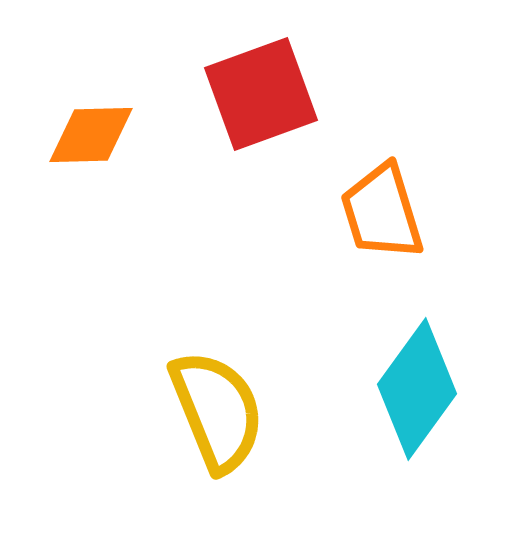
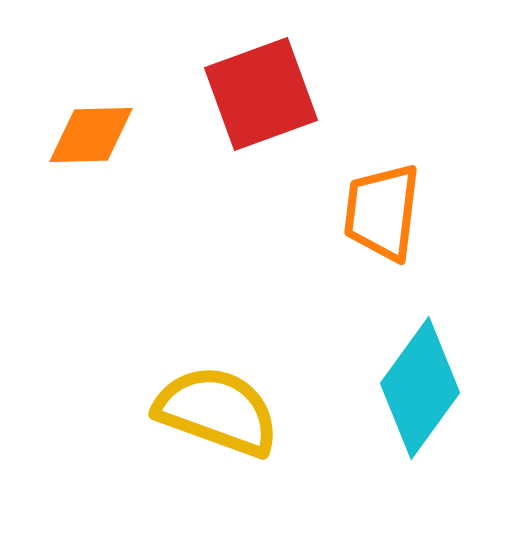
orange trapezoid: rotated 24 degrees clockwise
cyan diamond: moved 3 px right, 1 px up
yellow semicircle: rotated 48 degrees counterclockwise
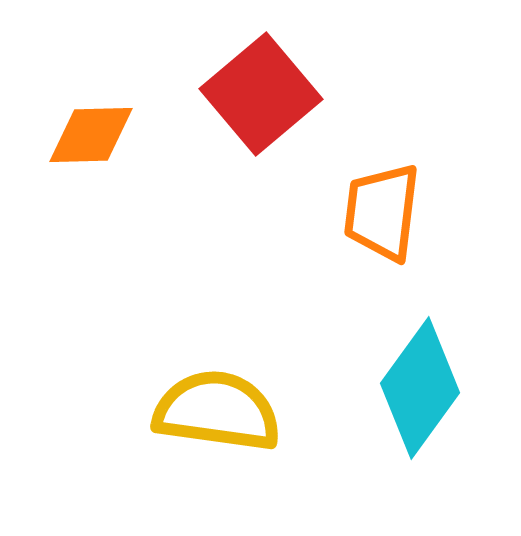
red square: rotated 20 degrees counterclockwise
yellow semicircle: rotated 12 degrees counterclockwise
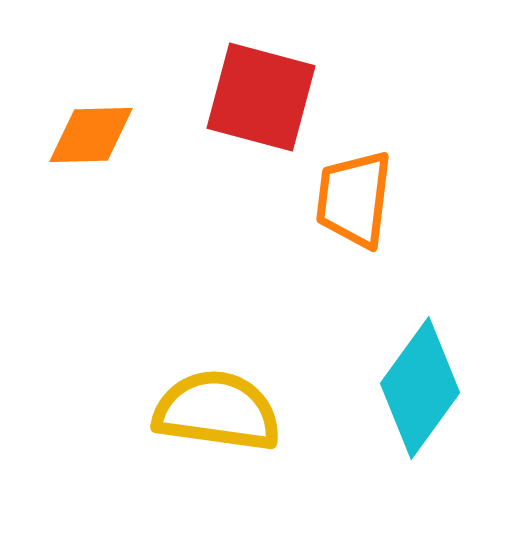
red square: moved 3 px down; rotated 35 degrees counterclockwise
orange trapezoid: moved 28 px left, 13 px up
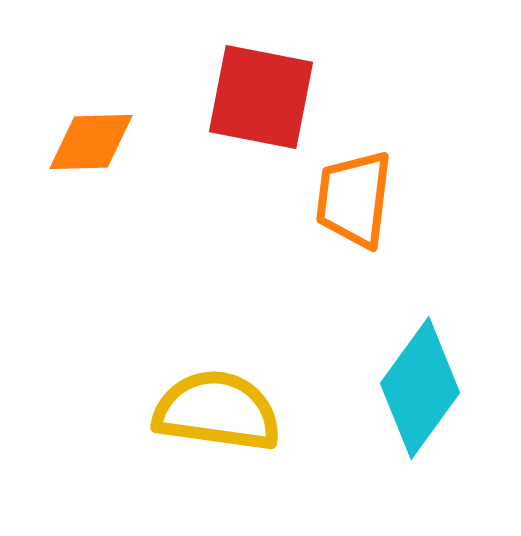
red square: rotated 4 degrees counterclockwise
orange diamond: moved 7 px down
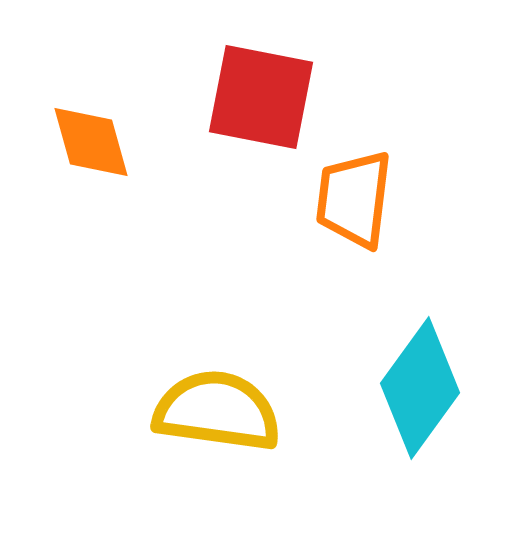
orange diamond: rotated 76 degrees clockwise
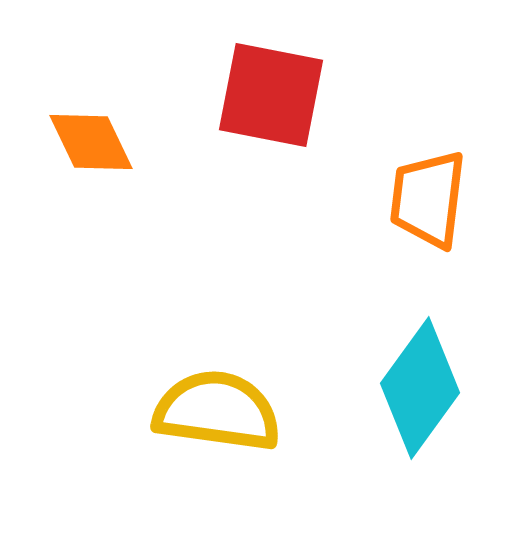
red square: moved 10 px right, 2 px up
orange diamond: rotated 10 degrees counterclockwise
orange trapezoid: moved 74 px right
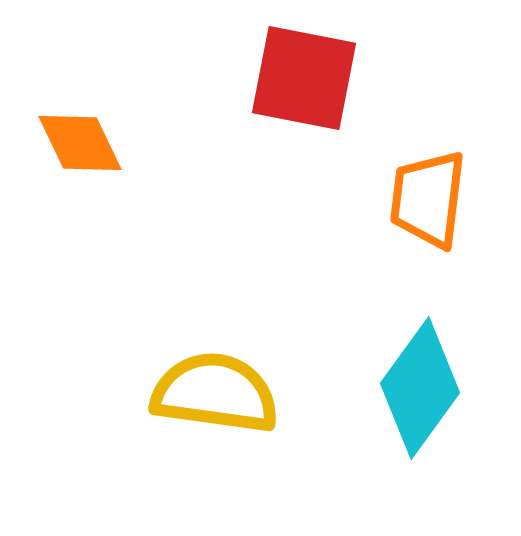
red square: moved 33 px right, 17 px up
orange diamond: moved 11 px left, 1 px down
yellow semicircle: moved 2 px left, 18 px up
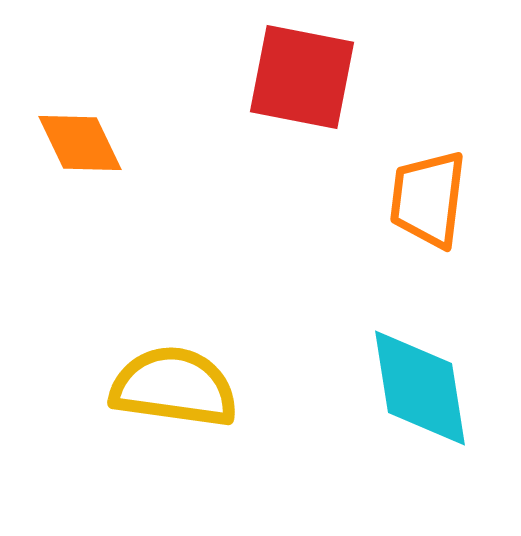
red square: moved 2 px left, 1 px up
cyan diamond: rotated 45 degrees counterclockwise
yellow semicircle: moved 41 px left, 6 px up
